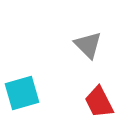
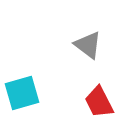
gray triangle: rotated 8 degrees counterclockwise
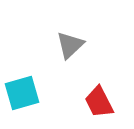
gray triangle: moved 18 px left; rotated 40 degrees clockwise
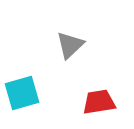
red trapezoid: rotated 108 degrees clockwise
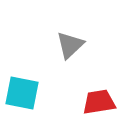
cyan square: rotated 27 degrees clockwise
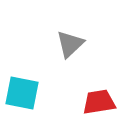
gray triangle: moved 1 px up
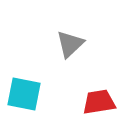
cyan square: moved 2 px right, 1 px down
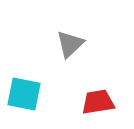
red trapezoid: moved 1 px left
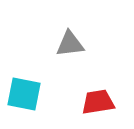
gray triangle: rotated 36 degrees clockwise
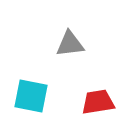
cyan square: moved 7 px right, 2 px down
